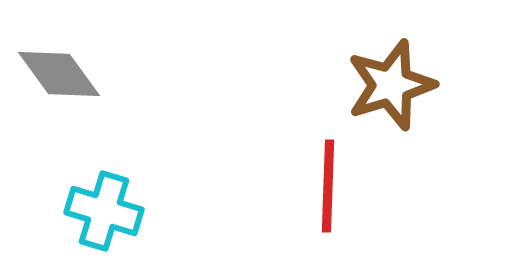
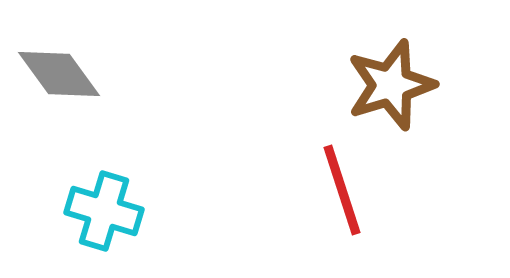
red line: moved 14 px right, 4 px down; rotated 20 degrees counterclockwise
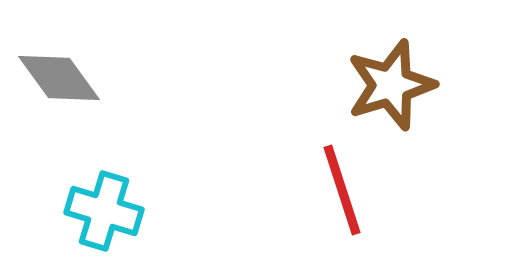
gray diamond: moved 4 px down
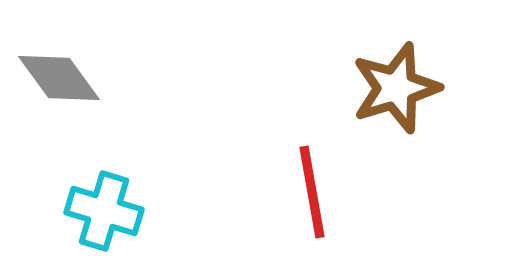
brown star: moved 5 px right, 3 px down
red line: moved 30 px left, 2 px down; rotated 8 degrees clockwise
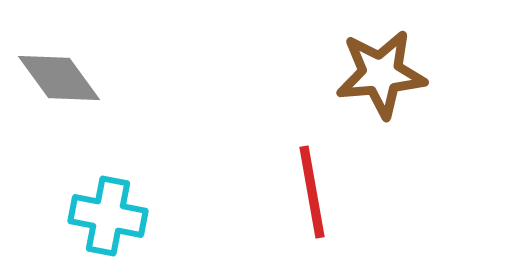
brown star: moved 15 px left, 14 px up; rotated 12 degrees clockwise
cyan cross: moved 4 px right, 5 px down; rotated 6 degrees counterclockwise
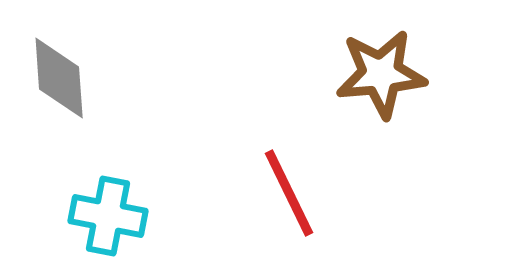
gray diamond: rotated 32 degrees clockwise
red line: moved 23 px left, 1 px down; rotated 16 degrees counterclockwise
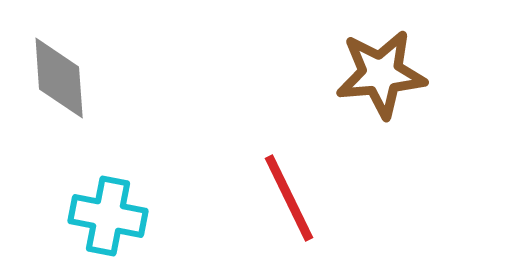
red line: moved 5 px down
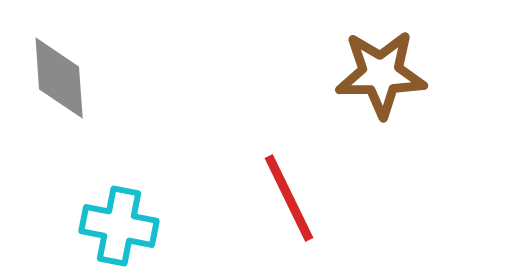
brown star: rotated 4 degrees clockwise
cyan cross: moved 11 px right, 10 px down
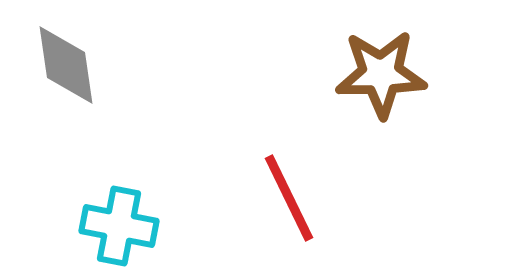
gray diamond: moved 7 px right, 13 px up; rotated 4 degrees counterclockwise
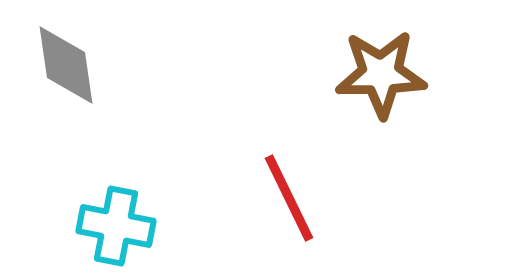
cyan cross: moved 3 px left
